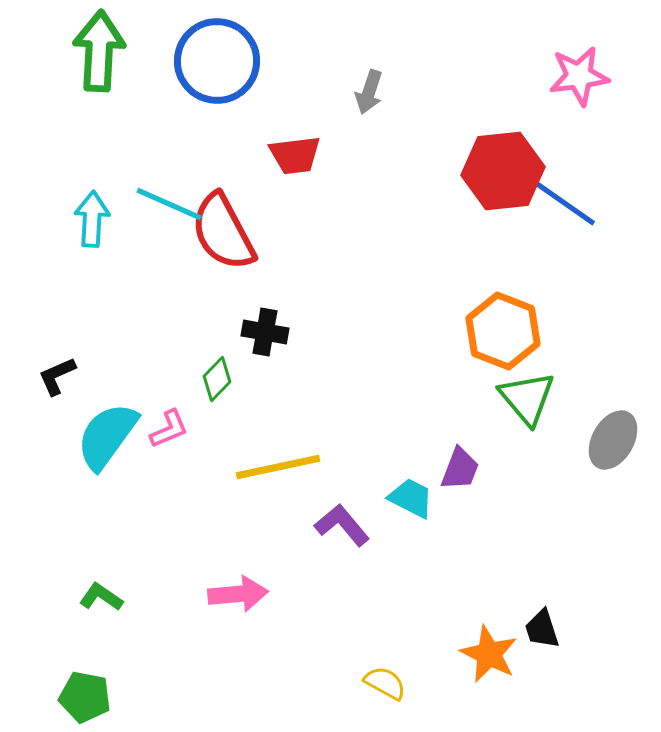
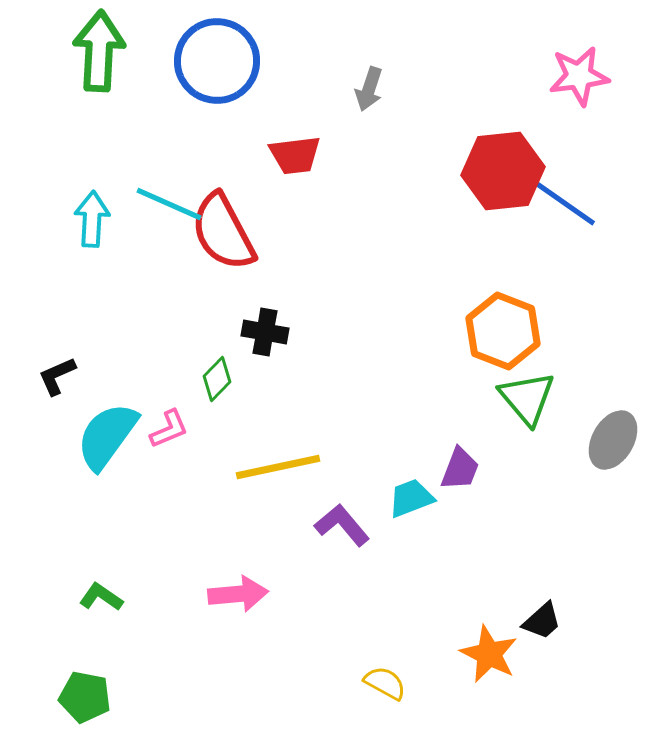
gray arrow: moved 3 px up
cyan trapezoid: rotated 48 degrees counterclockwise
black trapezoid: moved 8 px up; rotated 114 degrees counterclockwise
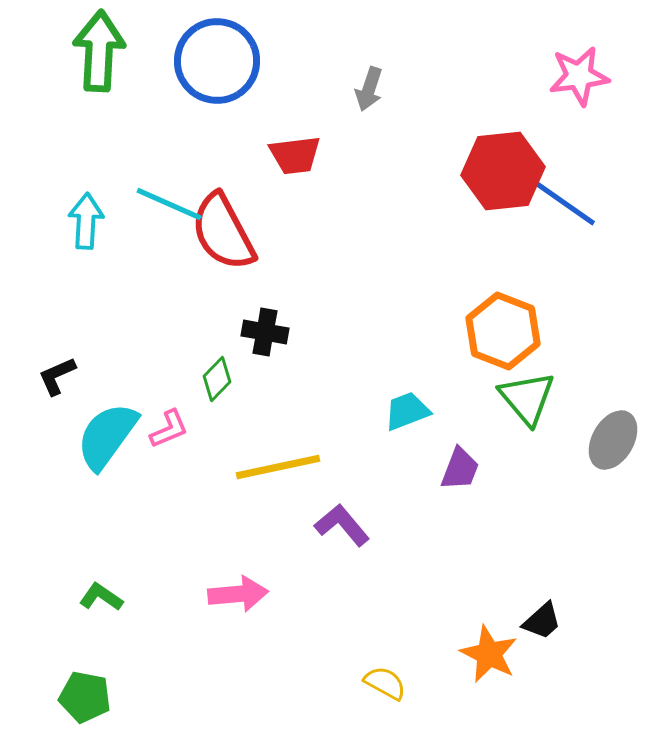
cyan arrow: moved 6 px left, 2 px down
cyan trapezoid: moved 4 px left, 87 px up
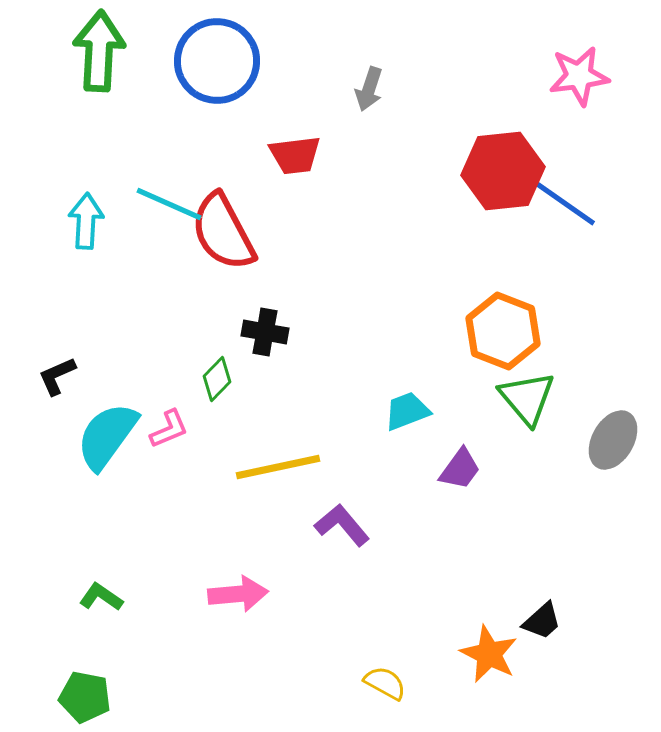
purple trapezoid: rotated 15 degrees clockwise
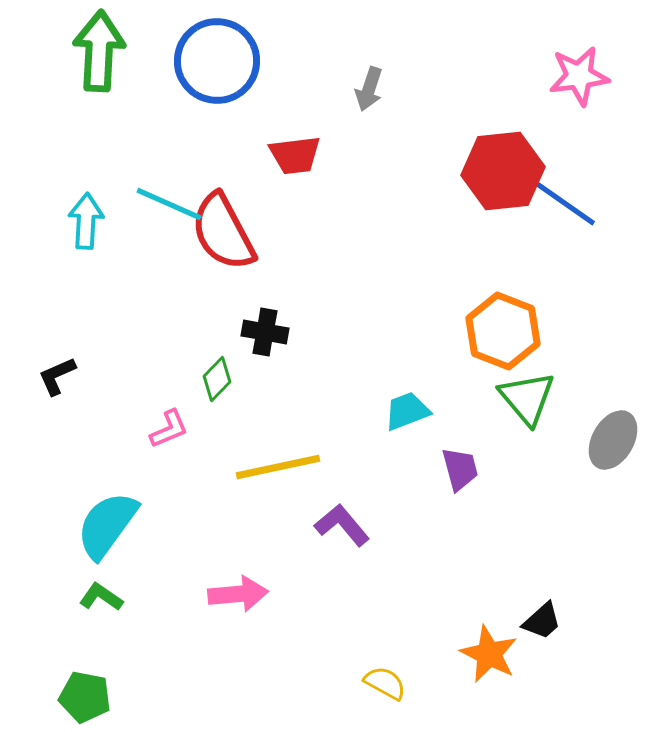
cyan semicircle: moved 89 px down
purple trapezoid: rotated 51 degrees counterclockwise
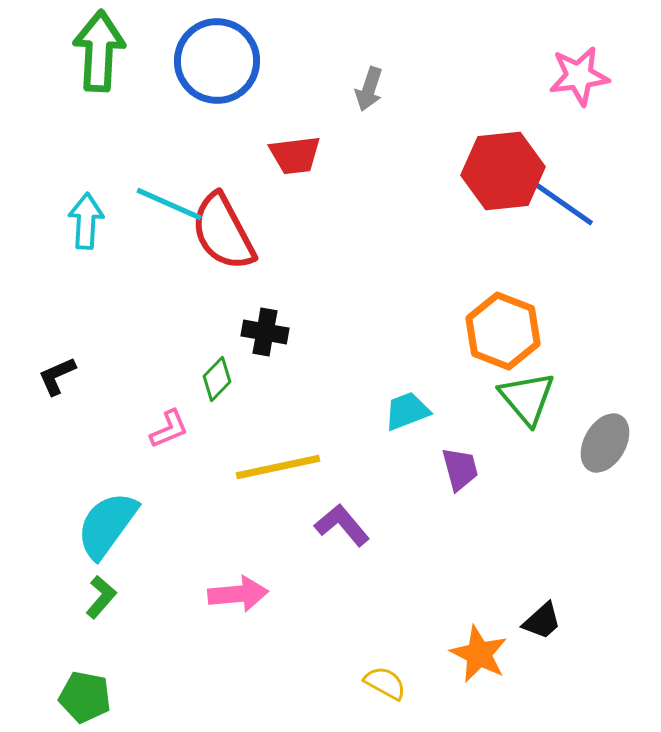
blue line: moved 2 px left
gray ellipse: moved 8 px left, 3 px down
green L-shape: rotated 96 degrees clockwise
orange star: moved 10 px left
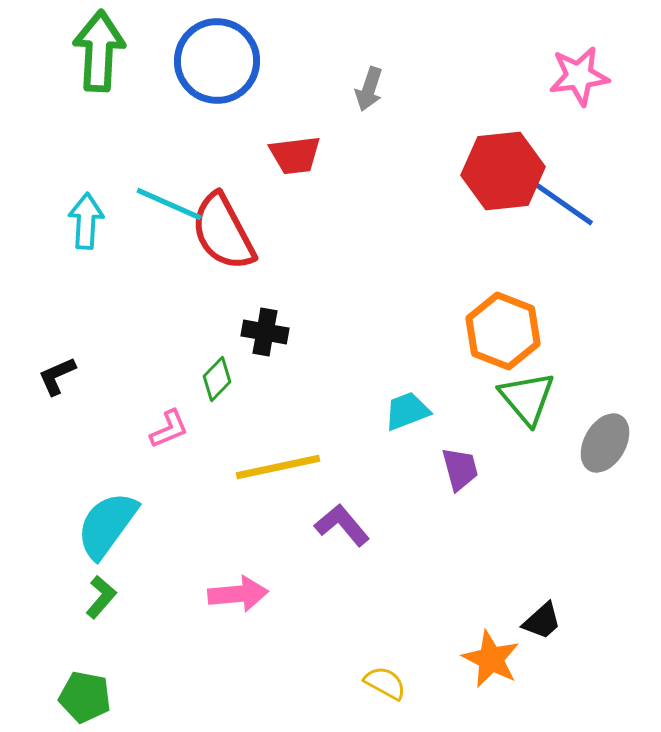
orange star: moved 12 px right, 5 px down
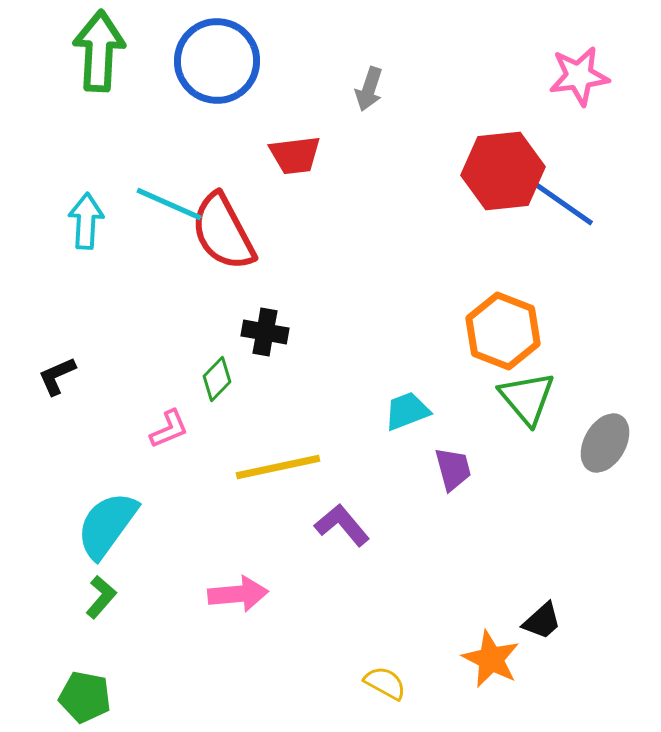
purple trapezoid: moved 7 px left
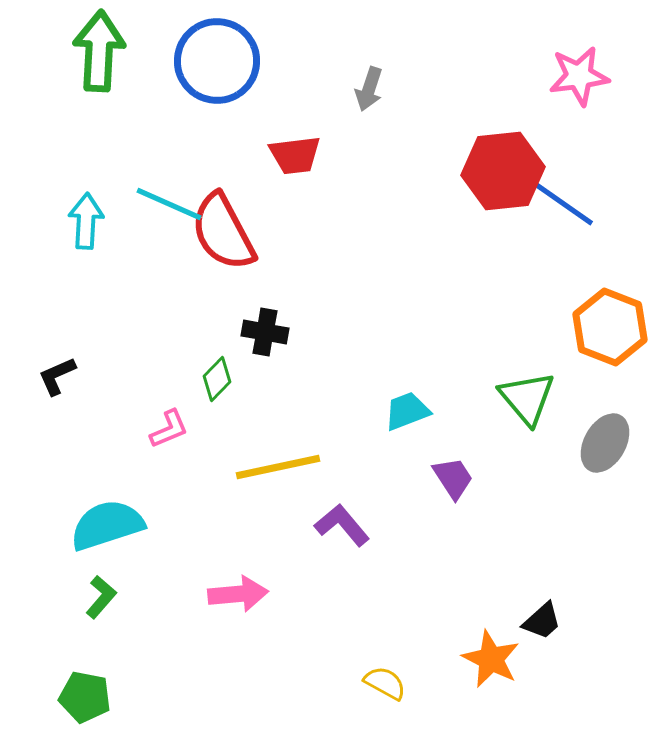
orange hexagon: moved 107 px right, 4 px up
purple trapezoid: moved 9 px down; rotated 18 degrees counterclockwise
cyan semicircle: rotated 36 degrees clockwise
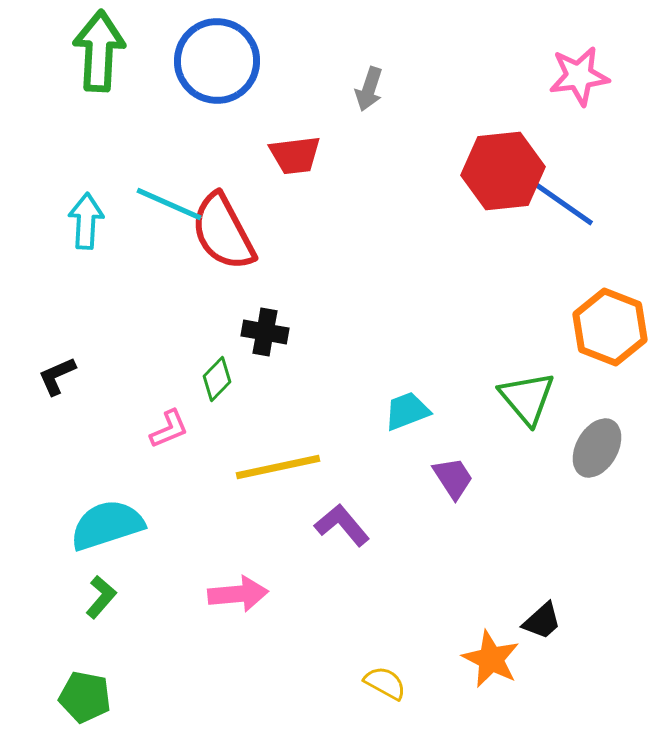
gray ellipse: moved 8 px left, 5 px down
